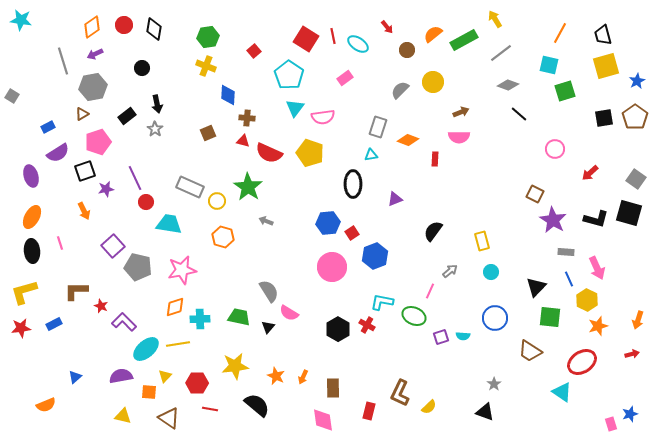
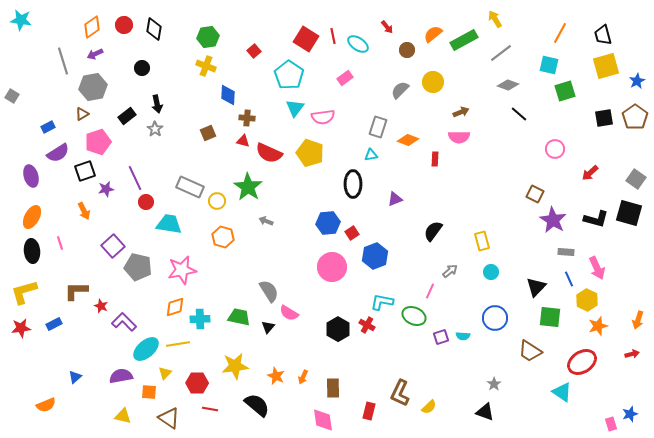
yellow triangle at (165, 376): moved 3 px up
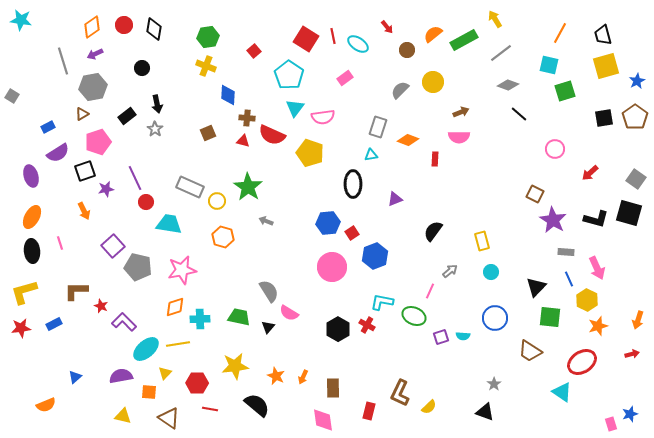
red semicircle at (269, 153): moved 3 px right, 18 px up
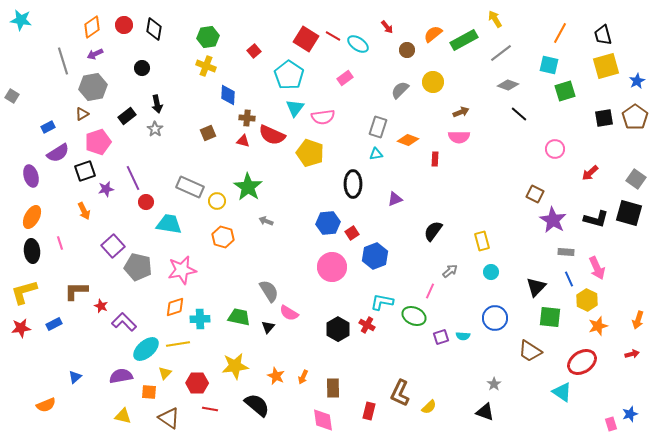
red line at (333, 36): rotated 49 degrees counterclockwise
cyan triangle at (371, 155): moved 5 px right, 1 px up
purple line at (135, 178): moved 2 px left
